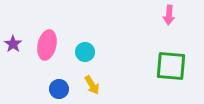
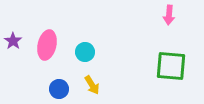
purple star: moved 3 px up
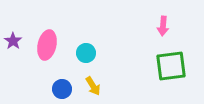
pink arrow: moved 6 px left, 11 px down
cyan circle: moved 1 px right, 1 px down
green square: rotated 12 degrees counterclockwise
yellow arrow: moved 1 px right, 1 px down
blue circle: moved 3 px right
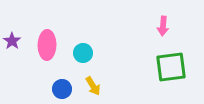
purple star: moved 1 px left
pink ellipse: rotated 12 degrees counterclockwise
cyan circle: moved 3 px left
green square: moved 1 px down
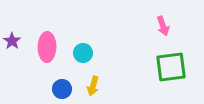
pink arrow: rotated 24 degrees counterclockwise
pink ellipse: moved 2 px down
yellow arrow: rotated 48 degrees clockwise
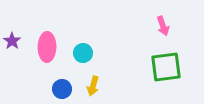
green square: moved 5 px left
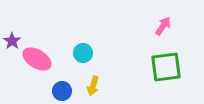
pink arrow: rotated 126 degrees counterclockwise
pink ellipse: moved 10 px left, 12 px down; rotated 60 degrees counterclockwise
blue circle: moved 2 px down
